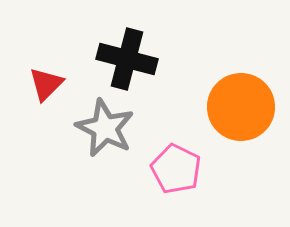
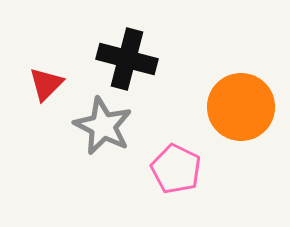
gray star: moved 2 px left, 2 px up
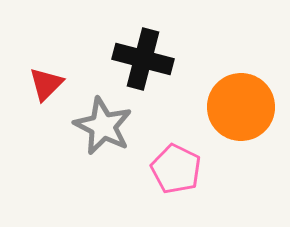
black cross: moved 16 px right
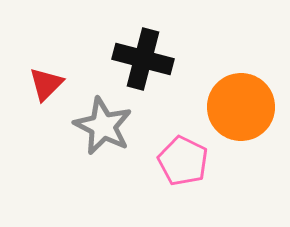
pink pentagon: moved 7 px right, 8 px up
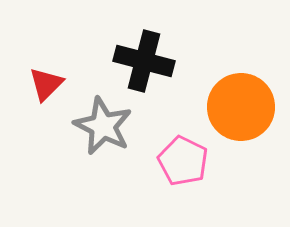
black cross: moved 1 px right, 2 px down
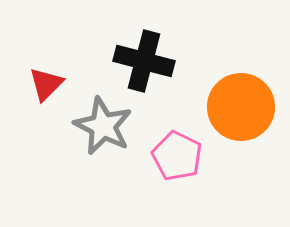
pink pentagon: moved 6 px left, 5 px up
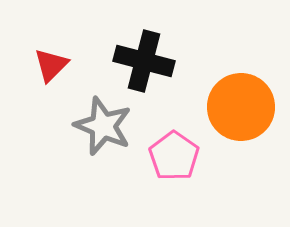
red triangle: moved 5 px right, 19 px up
gray star: rotated 4 degrees counterclockwise
pink pentagon: moved 3 px left; rotated 9 degrees clockwise
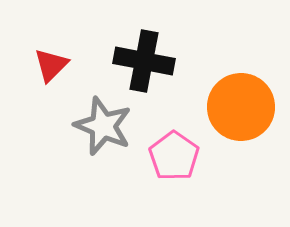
black cross: rotated 4 degrees counterclockwise
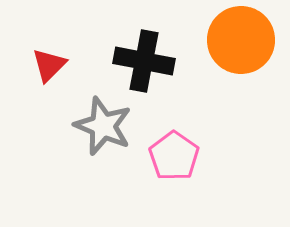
red triangle: moved 2 px left
orange circle: moved 67 px up
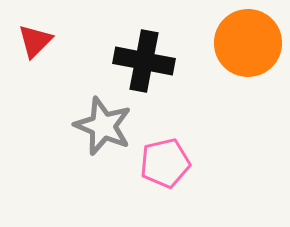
orange circle: moved 7 px right, 3 px down
red triangle: moved 14 px left, 24 px up
pink pentagon: moved 9 px left, 7 px down; rotated 24 degrees clockwise
